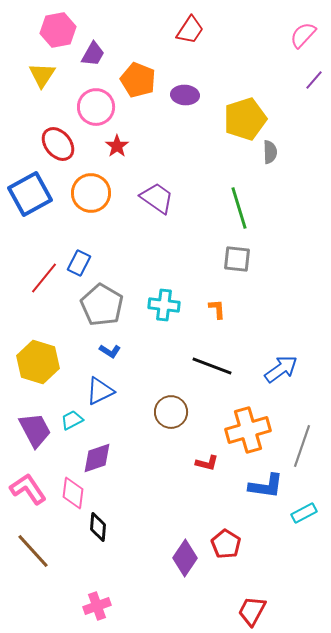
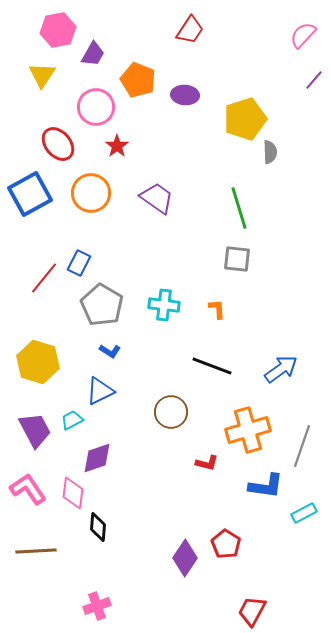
brown line at (33, 551): moved 3 px right; rotated 51 degrees counterclockwise
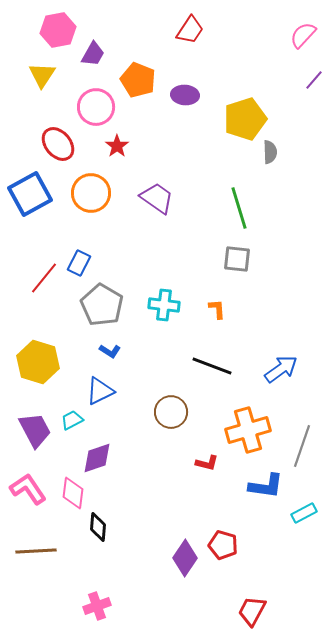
red pentagon at (226, 544): moved 3 px left, 1 px down; rotated 16 degrees counterclockwise
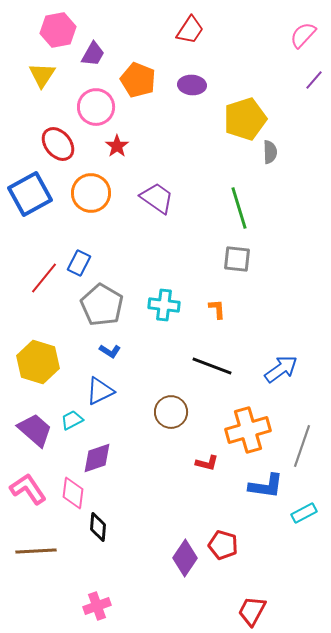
purple ellipse at (185, 95): moved 7 px right, 10 px up
purple trapezoid at (35, 430): rotated 21 degrees counterclockwise
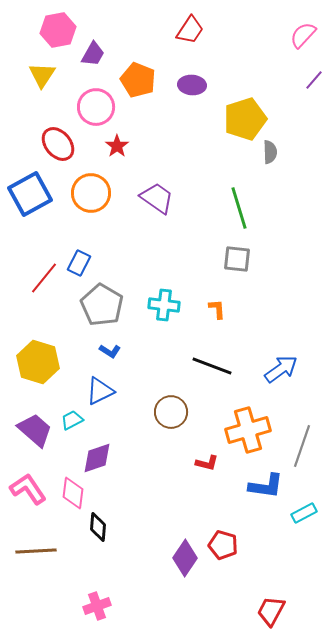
red trapezoid at (252, 611): moved 19 px right
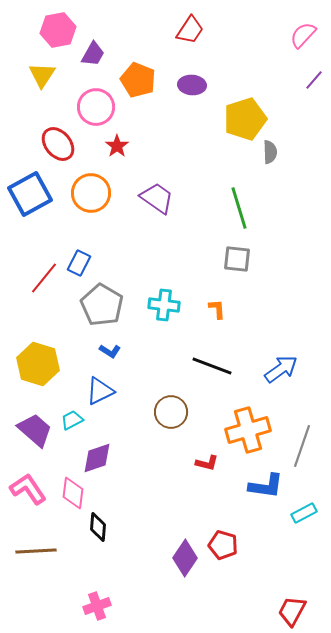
yellow hexagon at (38, 362): moved 2 px down
red trapezoid at (271, 611): moved 21 px right
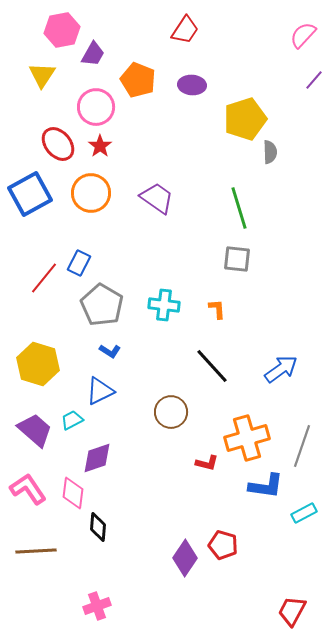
pink hexagon at (58, 30): moved 4 px right
red trapezoid at (190, 30): moved 5 px left
red star at (117, 146): moved 17 px left
black line at (212, 366): rotated 27 degrees clockwise
orange cross at (248, 430): moved 1 px left, 8 px down
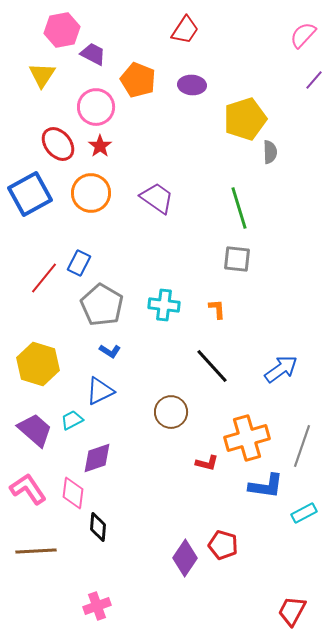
purple trapezoid at (93, 54): rotated 92 degrees counterclockwise
